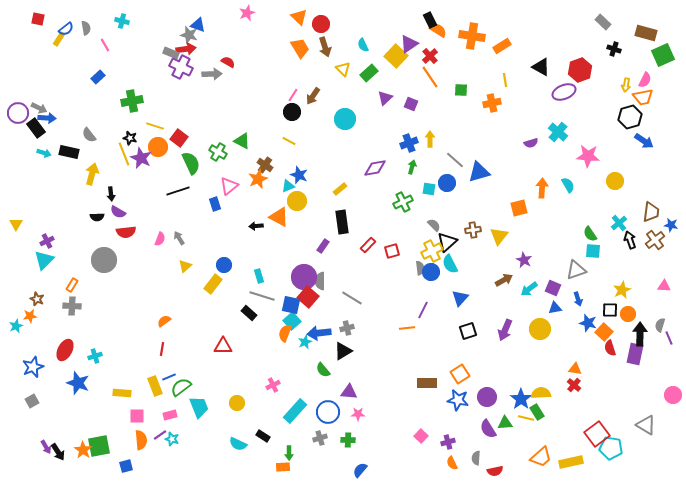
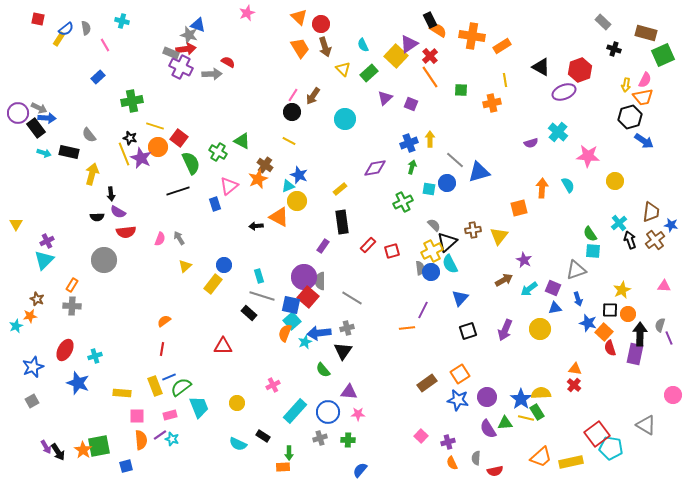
black triangle at (343, 351): rotated 24 degrees counterclockwise
brown rectangle at (427, 383): rotated 36 degrees counterclockwise
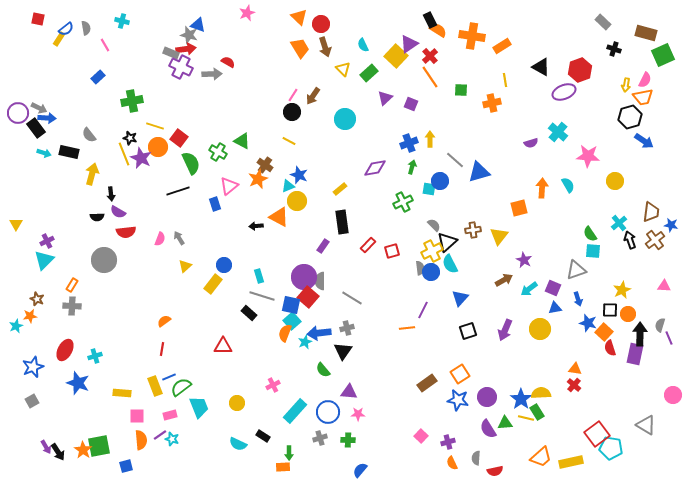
blue circle at (447, 183): moved 7 px left, 2 px up
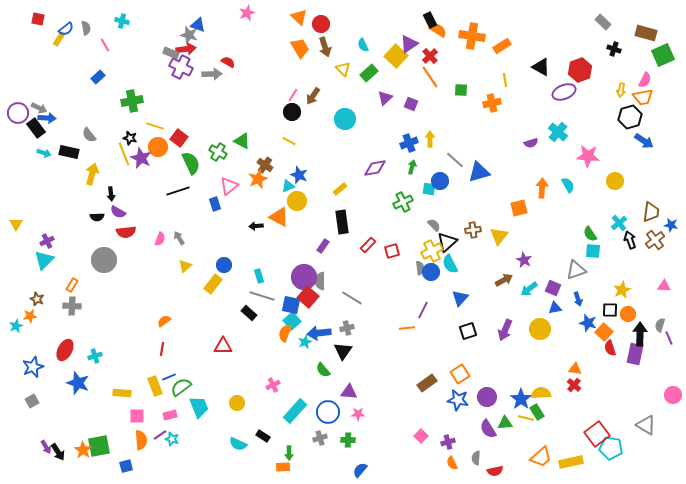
yellow arrow at (626, 85): moved 5 px left, 5 px down
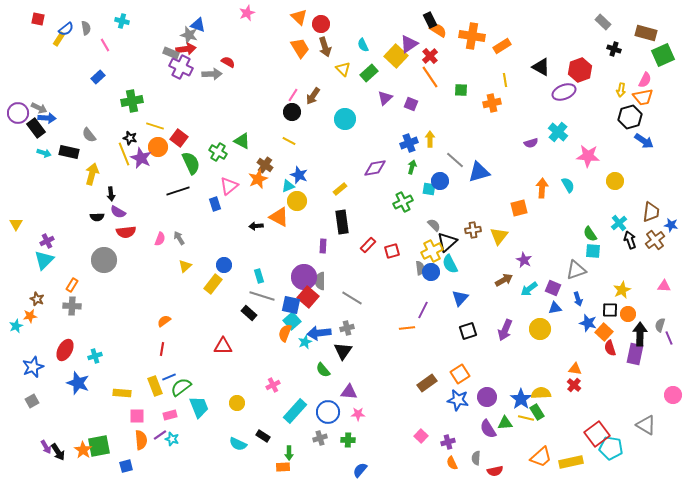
purple rectangle at (323, 246): rotated 32 degrees counterclockwise
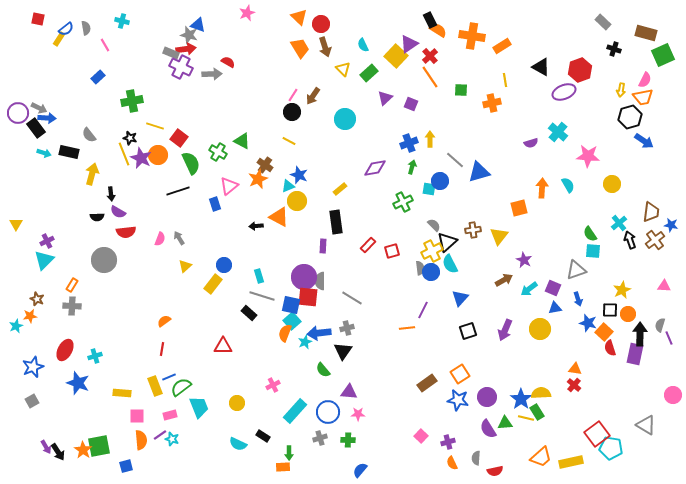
orange circle at (158, 147): moved 8 px down
yellow circle at (615, 181): moved 3 px left, 3 px down
black rectangle at (342, 222): moved 6 px left
red square at (308, 297): rotated 35 degrees counterclockwise
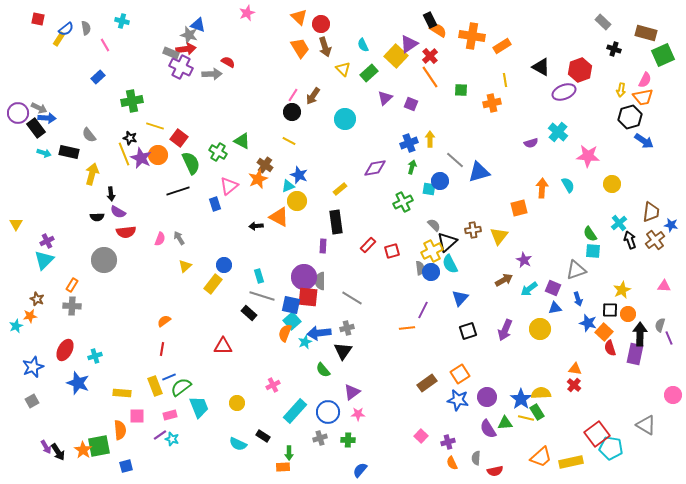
purple triangle at (349, 392): moved 3 px right; rotated 42 degrees counterclockwise
orange semicircle at (141, 440): moved 21 px left, 10 px up
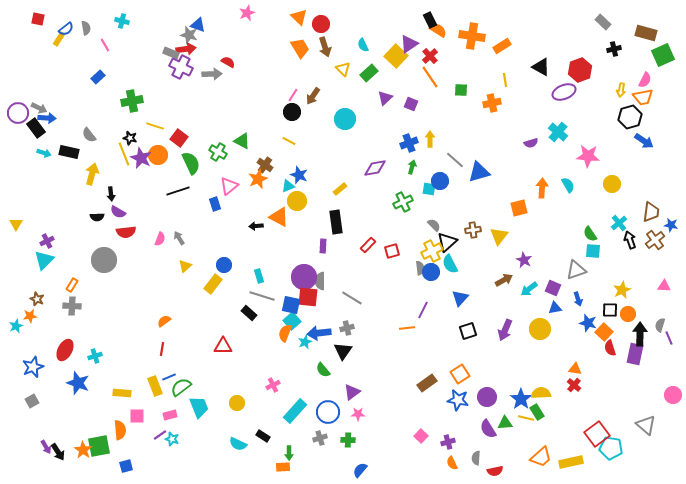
black cross at (614, 49): rotated 32 degrees counterclockwise
gray triangle at (646, 425): rotated 10 degrees clockwise
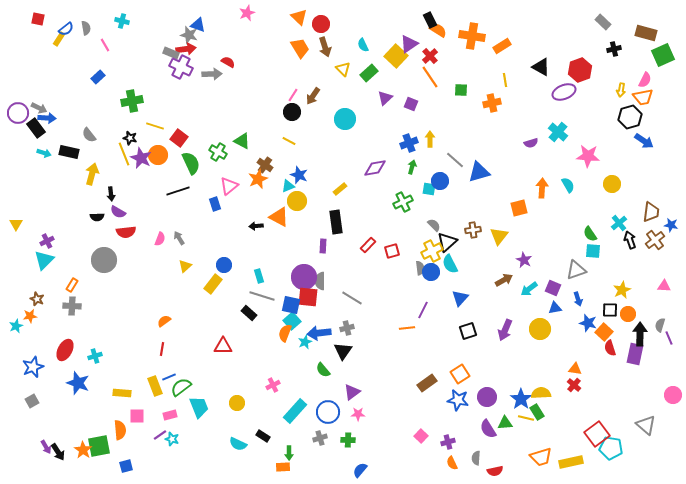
orange trapezoid at (541, 457): rotated 25 degrees clockwise
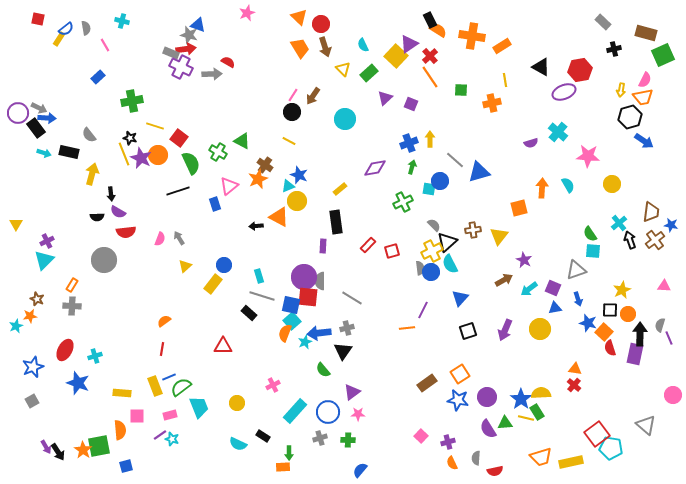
red hexagon at (580, 70): rotated 10 degrees clockwise
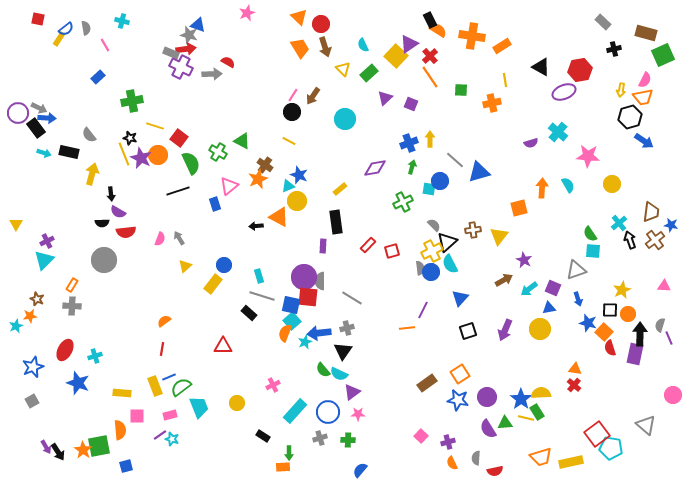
black semicircle at (97, 217): moved 5 px right, 6 px down
blue triangle at (555, 308): moved 6 px left
cyan semicircle at (238, 444): moved 101 px right, 70 px up
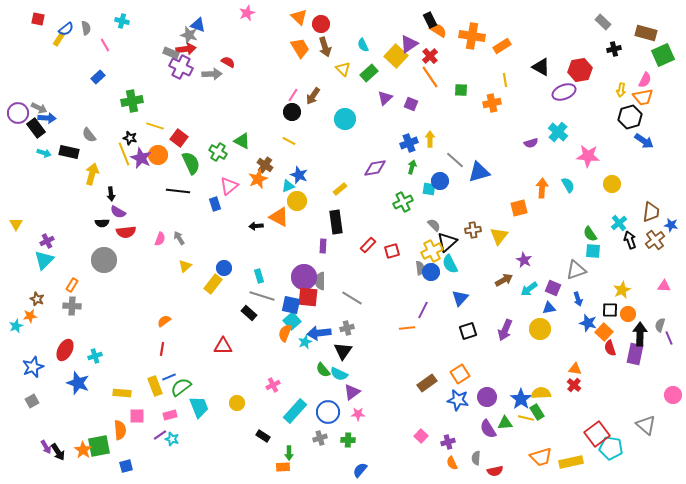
black line at (178, 191): rotated 25 degrees clockwise
blue circle at (224, 265): moved 3 px down
